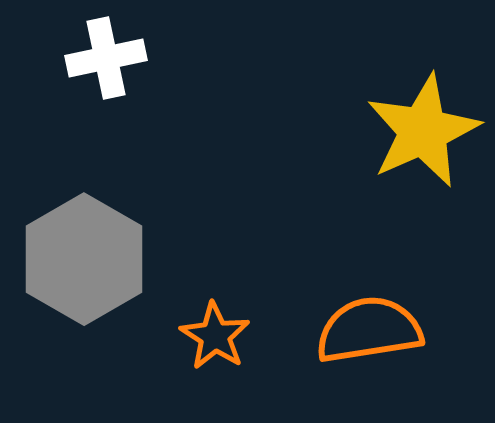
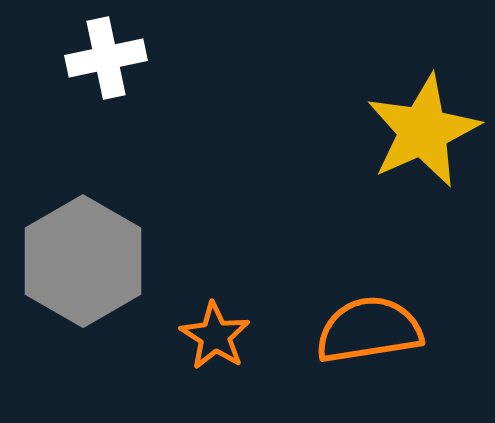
gray hexagon: moved 1 px left, 2 px down
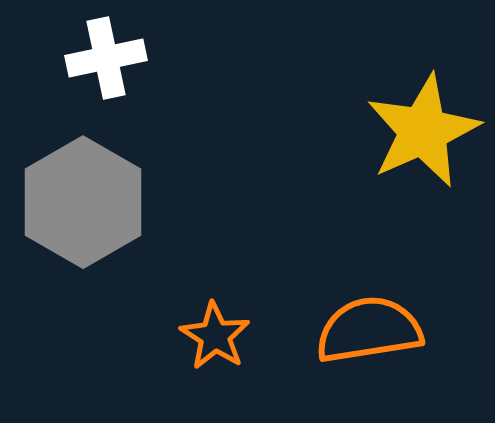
gray hexagon: moved 59 px up
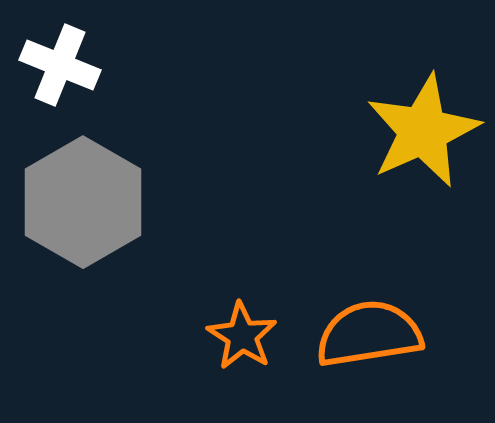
white cross: moved 46 px left, 7 px down; rotated 34 degrees clockwise
orange semicircle: moved 4 px down
orange star: moved 27 px right
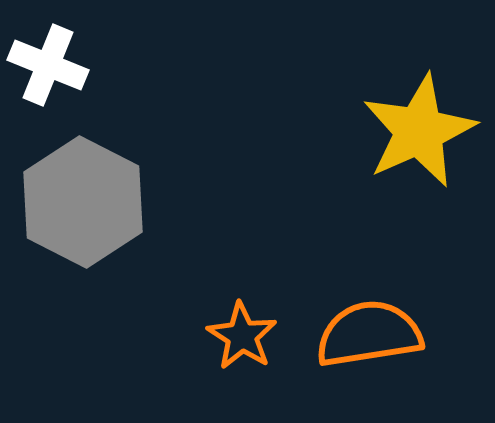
white cross: moved 12 px left
yellow star: moved 4 px left
gray hexagon: rotated 3 degrees counterclockwise
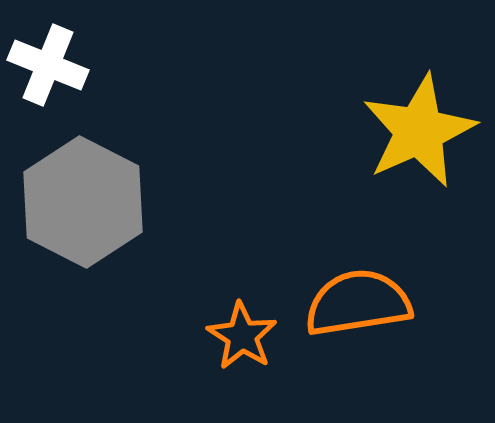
orange semicircle: moved 11 px left, 31 px up
